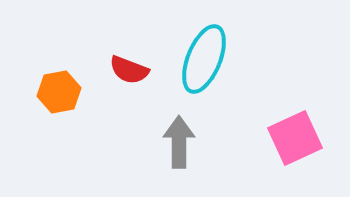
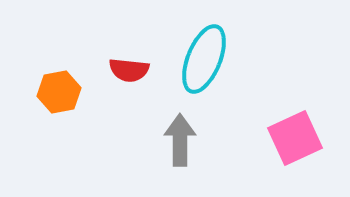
red semicircle: rotated 15 degrees counterclockwise
gray arrow: moved 1 px right, 2 px up
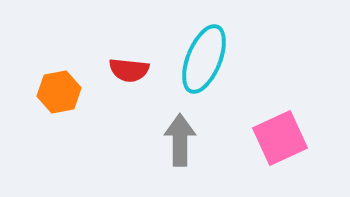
pink square: moved 15 px left
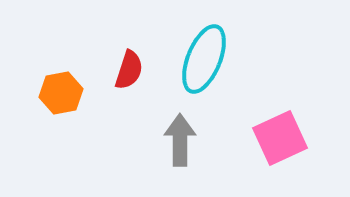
red semicircle: rotated 78 degrees counterclockwise
orange hexagon: moved 2 px right, 1 px down
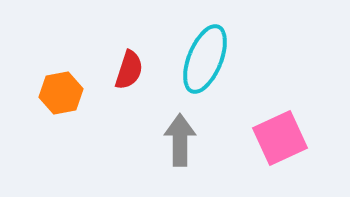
cyan ellipse: moved 1 px right
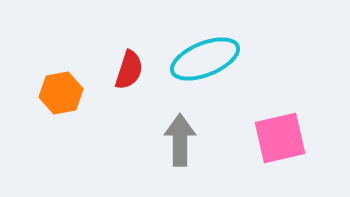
cyan ellipse: rotated 46 degrees clockwise
pink square: rotated 12 degrees clockwise
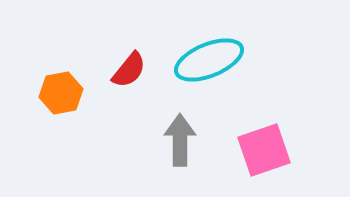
cyan ellipse: moved 4 px right, 1 px down
red semicircle: rotated 21 degrees clockwise
pink square: moved 16 px left, 12 px down; rotated 6 degrees counterclockwise
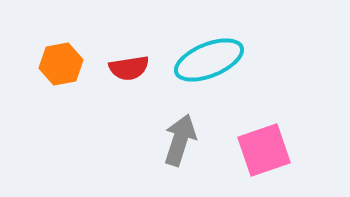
red semicircle: moved 2 px up; rotated 42 degrees clockwise
orange hexagon: moved 29 px up
gray arrow: rotated 18 degrees clockwise
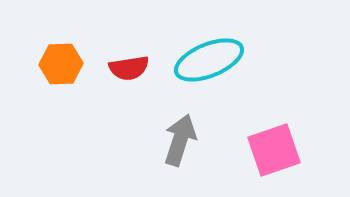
orange hexagon: rotated 9 degrees clockwise
pink square: moved 10 px right
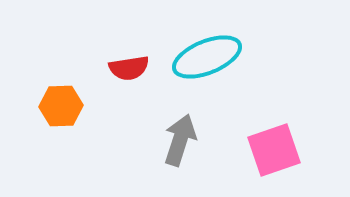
cyan ellipse: moved 2 px left, 3 px up
orange hexagon: moved 42 px down
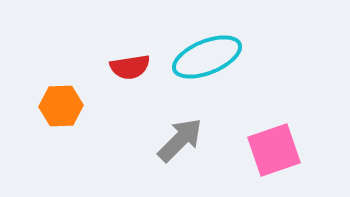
red semicircle: moved 1 px right, 1 px up
gray arrow: rotated 27 degrees clockwise
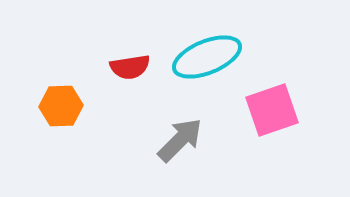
pink square: moved 2 px left, 40 px up
